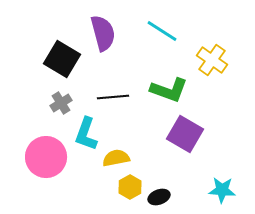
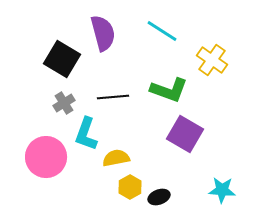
gray cross: moved 3 px right
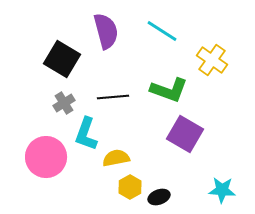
purple semicircle: moved 3 px right, 2 px up
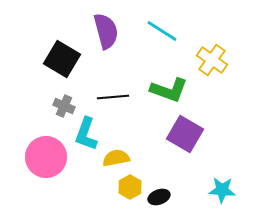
gray cross: moved 3 px down; rotated 35 degrees counterclockwise
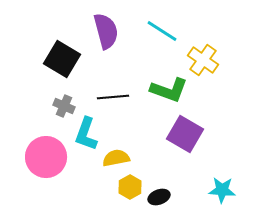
yellow cross: moved 9 px left
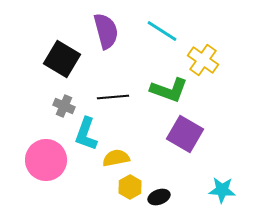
pink circle: moved 3 px down
